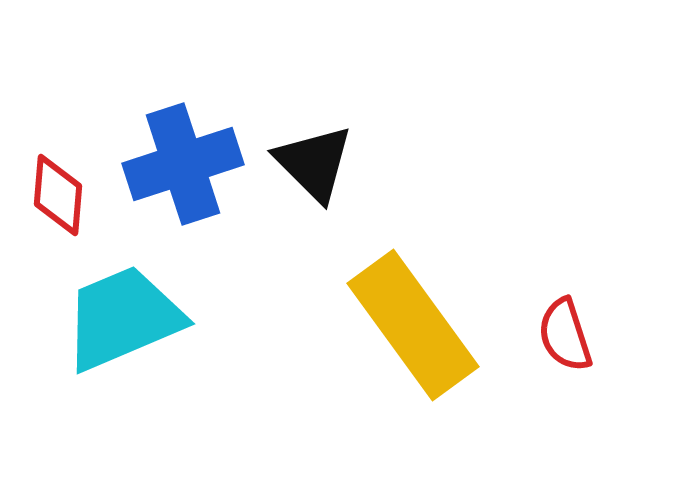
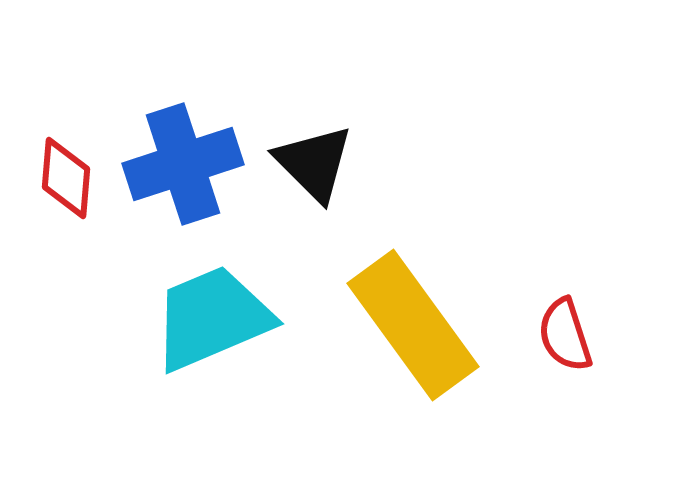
red diamond: moved 8 px right, 17 px up
cyan trapezoid: moved 89 px right
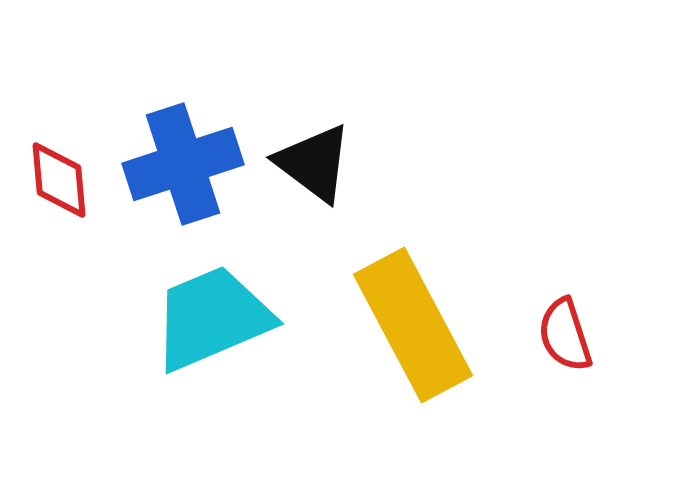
black triangle: rotated 8 degrees counterclockwise
red diamond: moved 7 px left, 2 px down; rotated 10 degrees counterclockwise
yellow rectangle: rotated 8 degrees clockwise
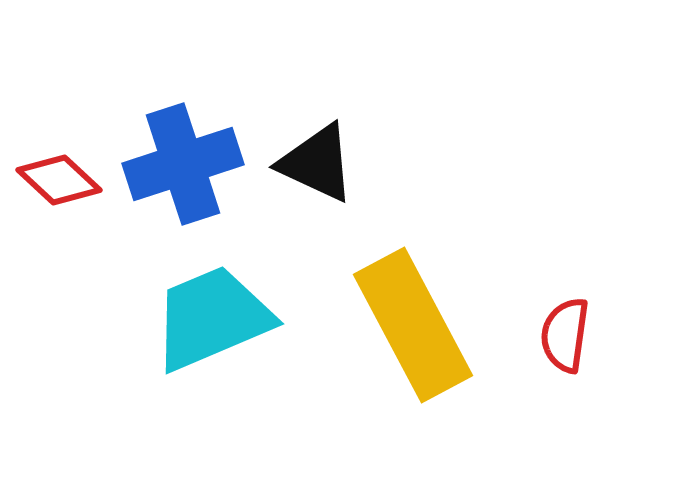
black triangle: moved 3 px right; rotated 12 degrees counterclockwise
red diamond: rotated 42 degrees counterclockwise
red semicircle: rotated 26 degrees clockwise
